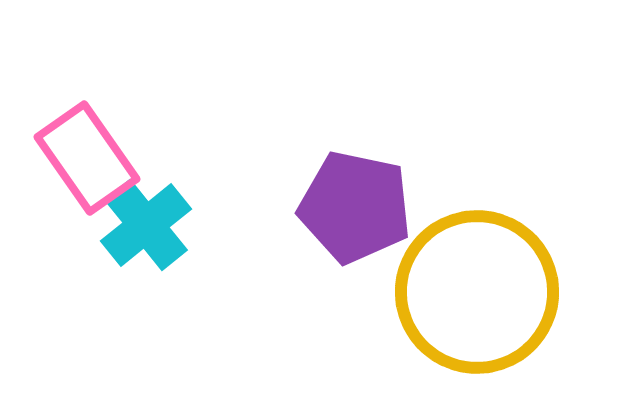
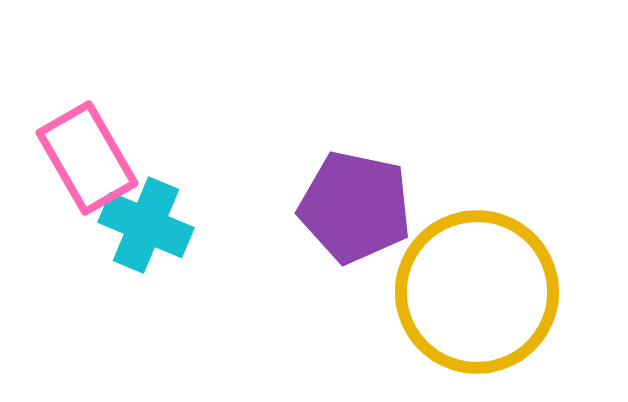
pink rectangle: rotated 5 degrees clockwise
cyan cross: rotated 28 degrees counterclockwise
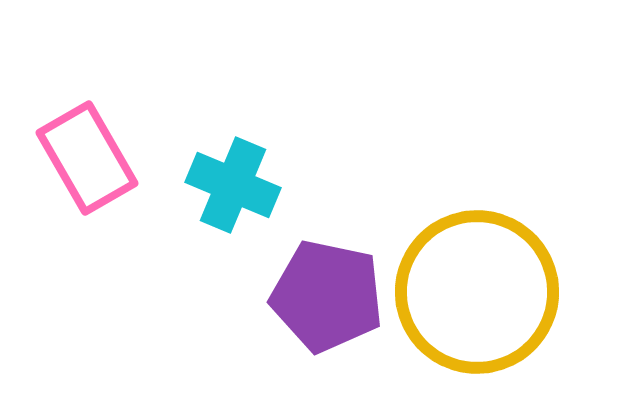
purple pentagon: moved 28 px left, 89 px down
cyan cross: moved 87 px right, 40 px up
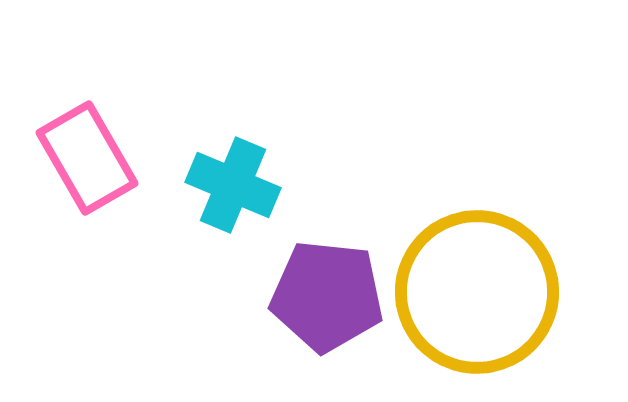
purple pentagon: rotated 6 degrees counterclockwise
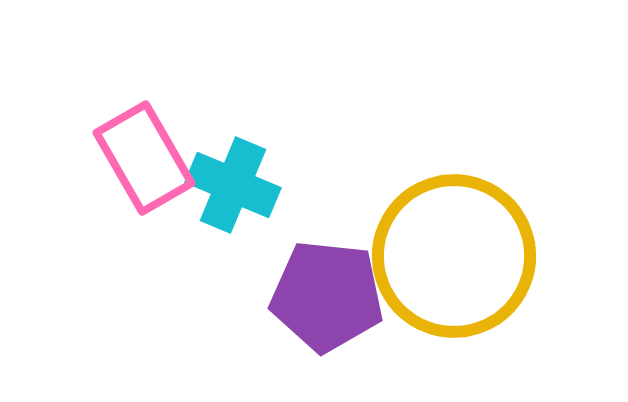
pink rectangle: moved 57 px right
yellow circle: moved 23 px left, 36 px up
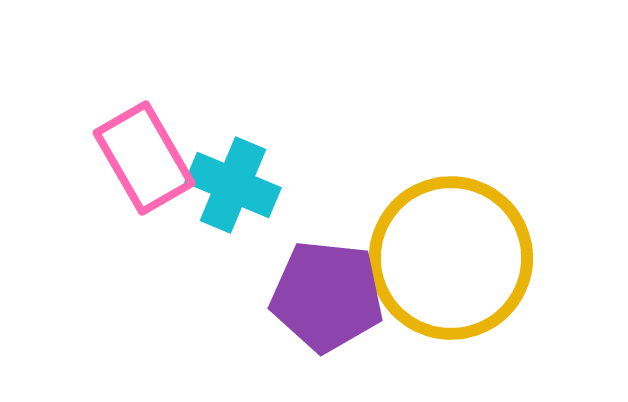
yellow circle: moved 3 px left, 2 px down
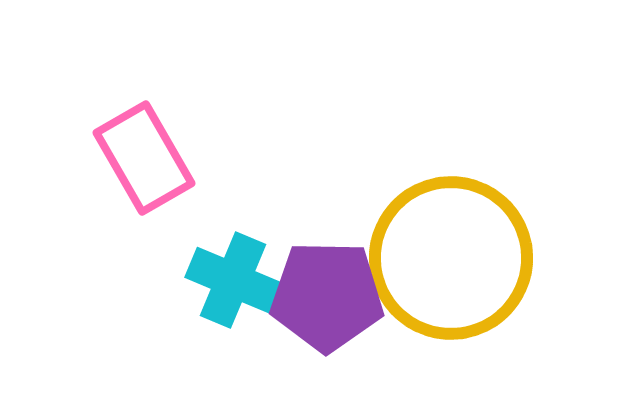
cyan cross: moved 95 px down
purple pentagon: rotated 5 degrees counterclockwise
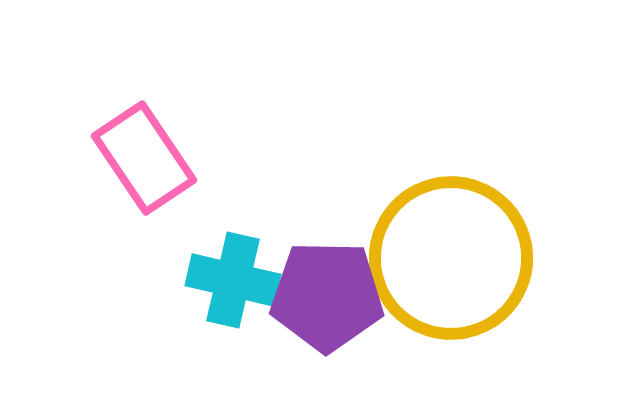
pink rectangle: rotated 4 degrees counterclockwise
cyan cross: rotated 10 degrees counterclockwise
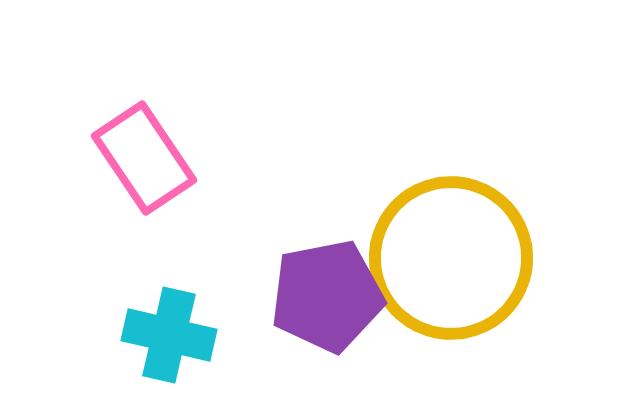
cyan cross: moved 64 px left, 55 px down
purple pentagon: rotated 12 degrees counterclockwise
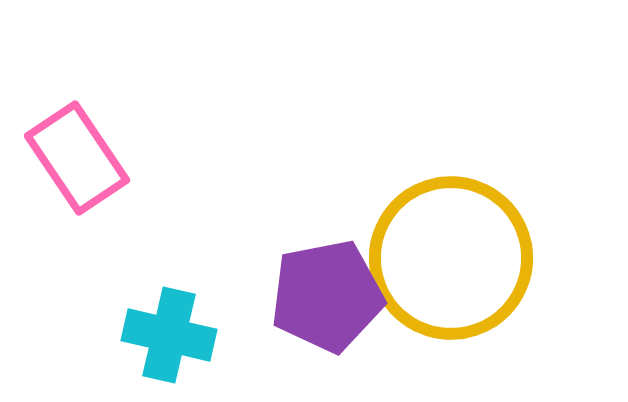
pink rectangle: moved 67 px left
